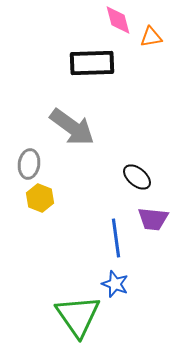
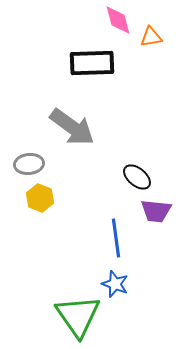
gray ellipse: rotated 76 degrees clockwise
purple trapezoid: moved 3 px right, 8 px up
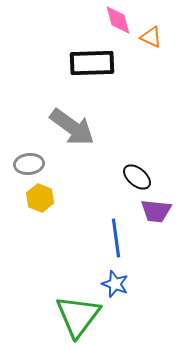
orange triangle: rotated 35 degrees clockwise
green triangle: rotated 12 degrees clockwise
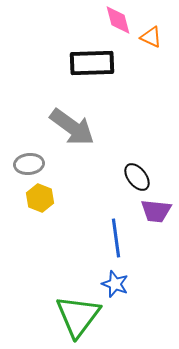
black ellipse: rotated 12 degrees clockwise
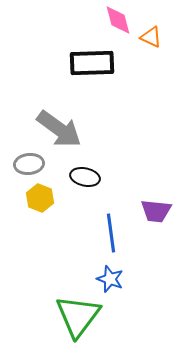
gray arrow: moved 13 px left, 2 px down
black ellipse: moved 52 px left; rotated 40 degrees counterclockwise
blue line: moved 5 px left, 5 px up
blue star: moved 5 px left, 5 px up
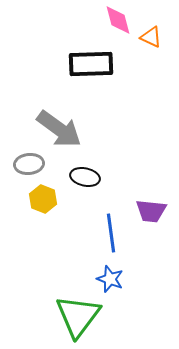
black rectangle: moved 1 px left, 1 px down
yellow hexagon: moved 3 px right, 1 px down
purple trapezoid: moved 5 px left
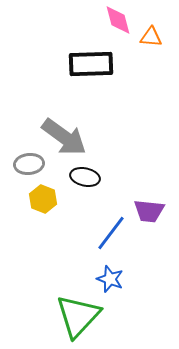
orange triangle: rotated 20 degrees counterclockwise
gray arrow: moved 5 px right, 8 px down
purple trapezoid: moved 2 px left
blue line: rotated 45 degrees clockwise
green triangle: rotated 6 degrees clockwise
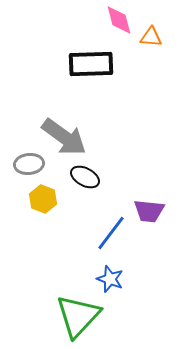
pink diamond: moved 1 px right
black ellipse: rotated 16 degrees clockwise
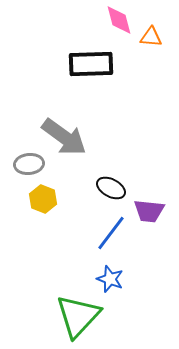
black ellipse: moved 26 px right, 11 px down
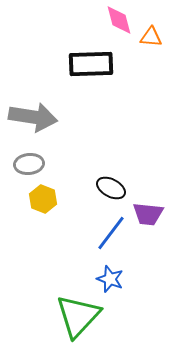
gray arrow: moved 31 px left, 20 px up; rotated 27 degrees counterclockwise
purple trapezoid: moved 1 px left, 3 px down
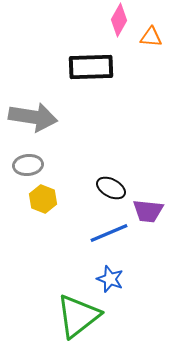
pink diamond: rotated 44 degrees clockwise
black rectangle: moved 3 px down
gray ellipse: moved 1 px left, 1 px down
purple trapezoid: moved 3 px up
blue line: moved 2 px left; rotated 30 degrees clockwise
green triangle: rotated 9 degrees clockwise
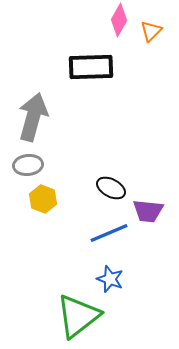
orange triangle: moved 6 px up; rotated 50 degrees counterclockwise
gray arrow: rotated 84 degrees counterclockwise
